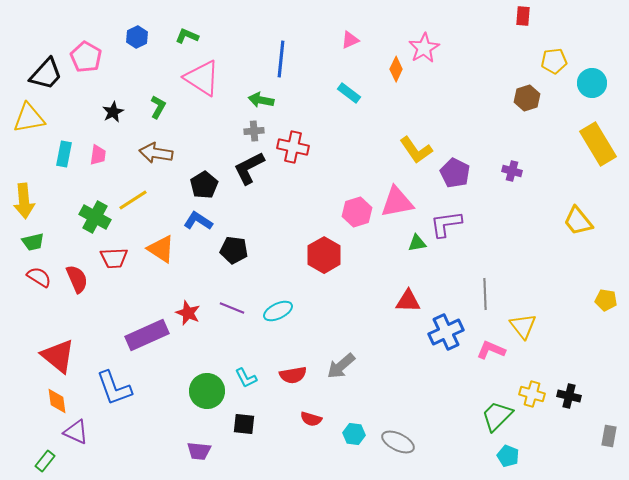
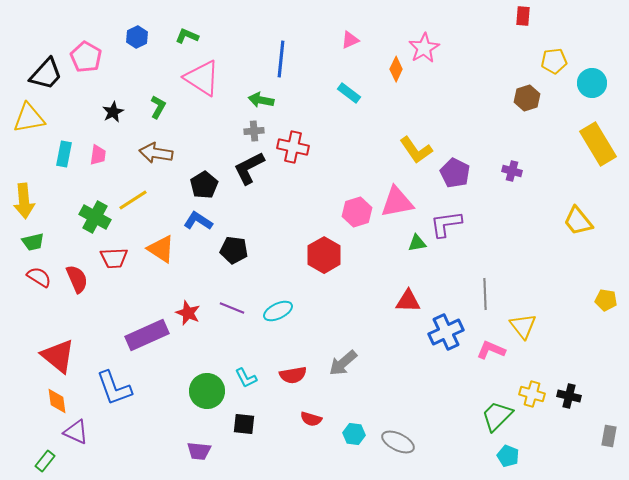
gray arrow at (341, 366): moved 2 px right, 3 px up
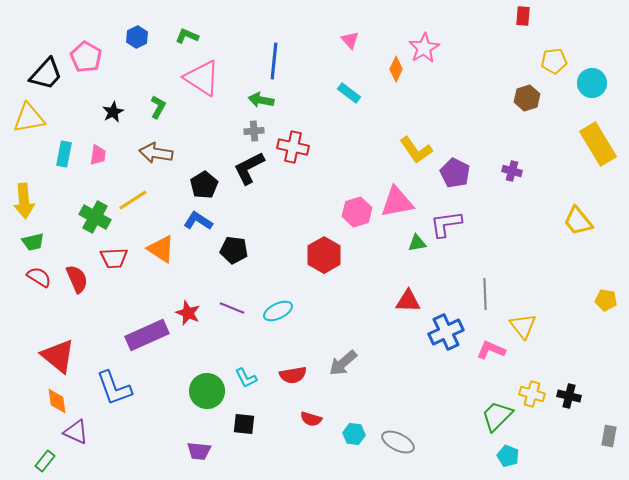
pink triangle at (350, 40): rotated 48 degrees counterclockwise
blue line at (281, 59): moved 7 px left, 2 px down
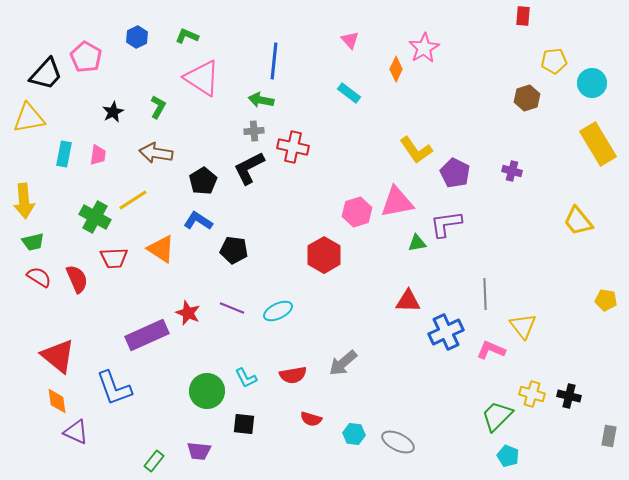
black pentagon at (204, 185): moved 1 px left, 4 px up
green rectangle at (45, 461): moved 109 px right
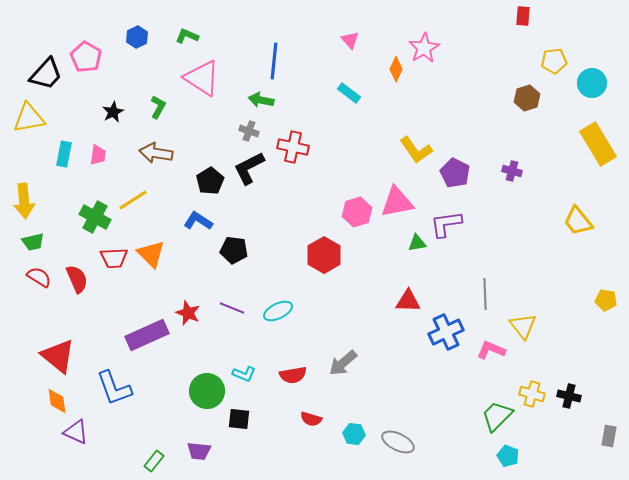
gray cross at (254, 131): moved 5 px left; rotated 24 degrees clockwise
black pentagon at (203, 181): moved 7 px right
orange triangle at (161, 249): moved 10 px left, 5 px down; rotated 12 degrees clockwise
cyan L-shape at (246, 378): moved 2 px left, 4 px up; rotated 40 degrees counterclockwise
black square at (244, 424): moved 5 px left, 5 px up
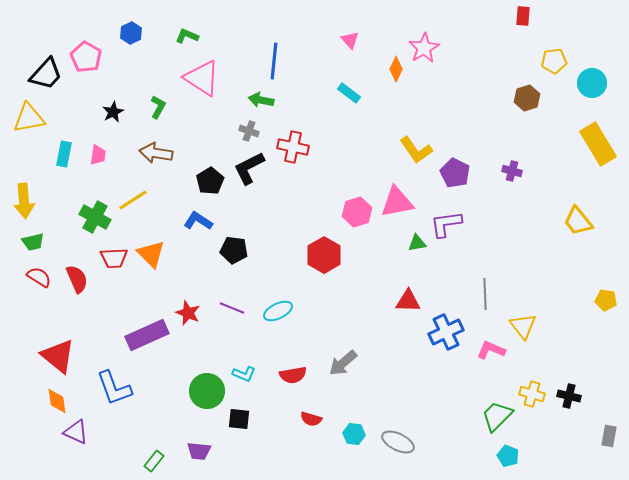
blue hexagon at (137, 37): moved 6 px left, 4 px up
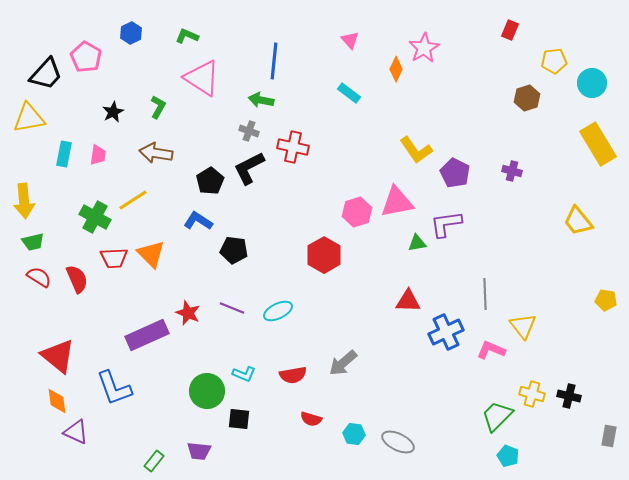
red rectangle at (523, 16): moved 13 px left, 14 px down; rotated 18 degrees clockwise
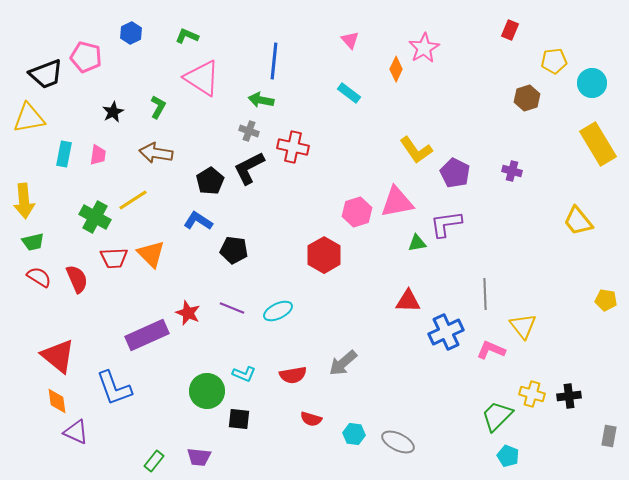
pink pentagon at (86, 57): rotated 16 degrees counterclockwise
black trapezoid at (46, 74): rotated 27 degrees clockwise
black cross at (569, 396): rotated 20 degrees counterclockwise
purple trapezoid at (199, 451): moved 6 px down
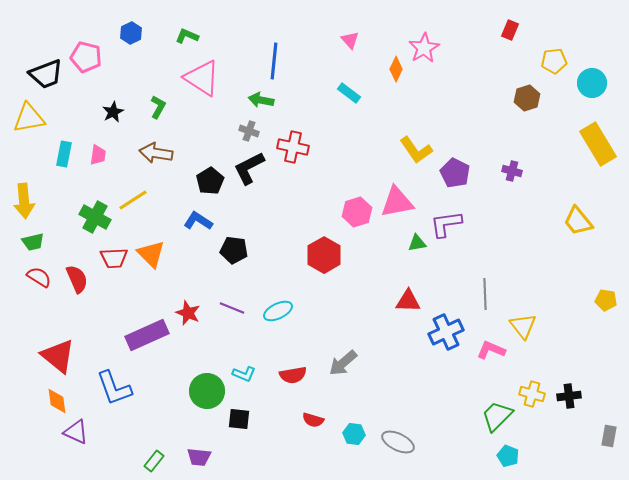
red semicircle at (311, 419): moved 2 px right, 1 px down
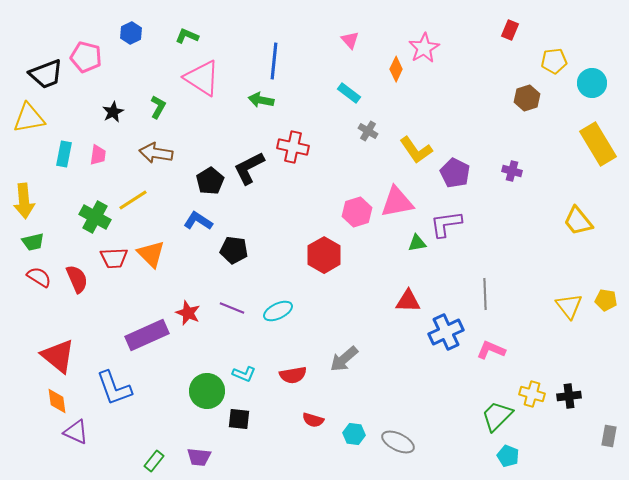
gray cross at (249, 131): moved 119 px right; rotated 12 degrees clockwise
yellow triangle at (523, 326): moved 46 px right, 20 px up
gray arrow at (343, 363): moved 1 px right, 4 px up
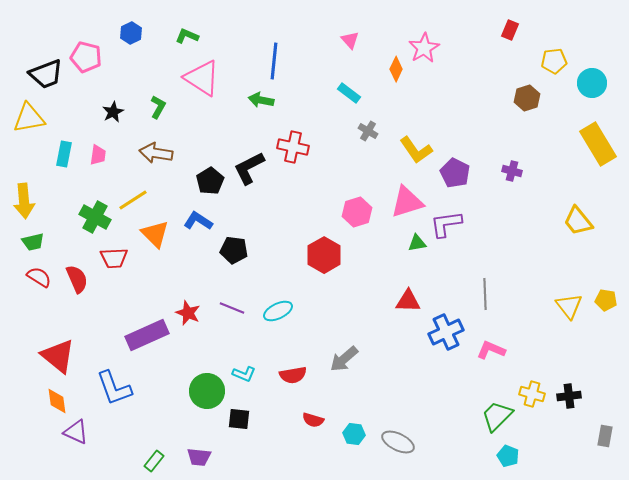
pink triangle at (397, 202): moved 10 px right; rotated 6 degrees counterclockwise
orange triangle at (151, 254): moved 4 px right, 20 px up
gray rectangle at (609, 436): moved 4 px left
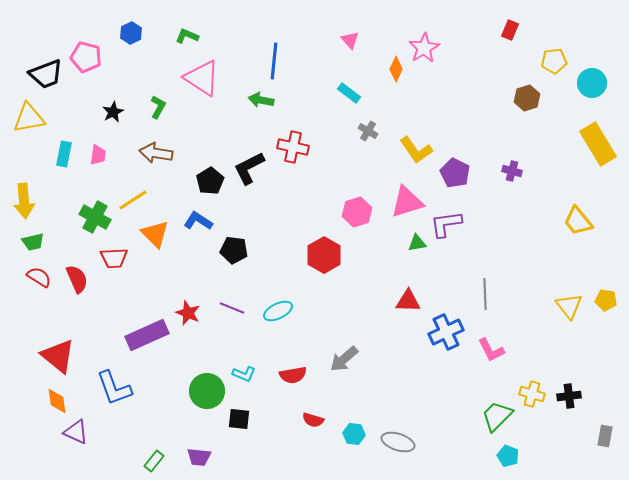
pink L-shape at (491, 350): rotated 140 degrees counterclockwise
gray ellipse at (398, 442): rotated 8 degrees counterclockwise
